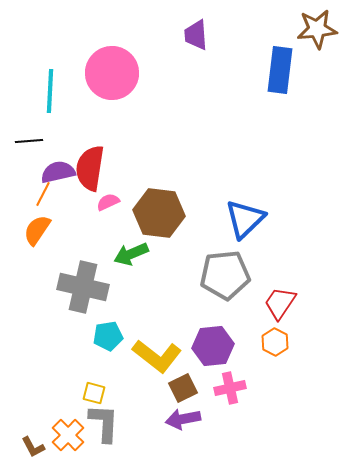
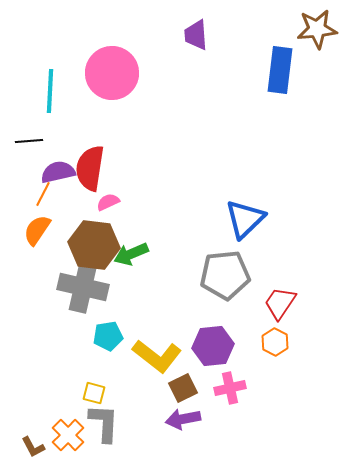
brown hexagon: moved 65 px left, 32 px down
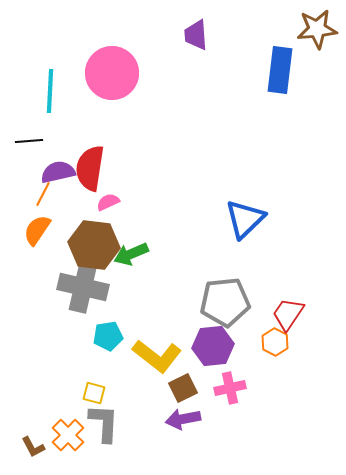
gray pentagon: moved 27 px down
red trapezoid: moved 8 px right, 11 px down
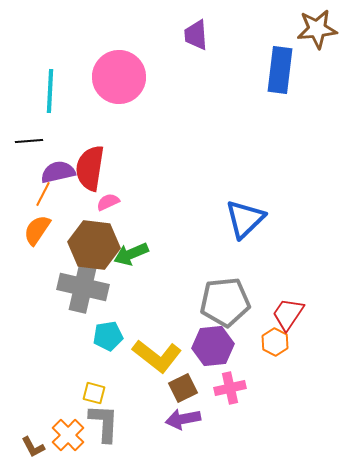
pink circle: moved 7 px right, 4 px down
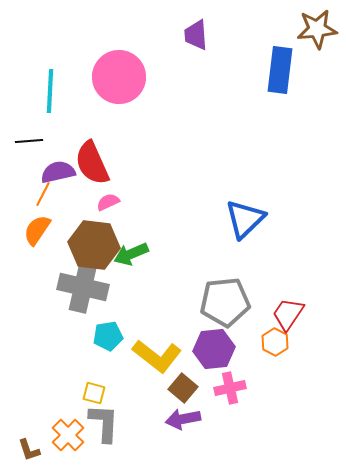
red semicircle: moved 2 px right, 5 px up; rotated 33 degrees counterclockwise
purple hexagon: moved 1 px right, 3 px down
brown square: rotated 24 degrees counterclockwise
brown L-shape: moved 4 px left, 3 px down; rotated 10 degrees clockwise
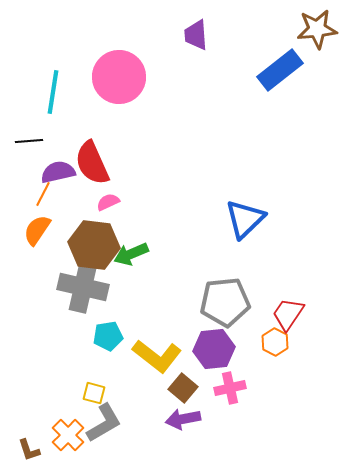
blue rectangle: rotated 45 degrees clockwise
cyan line: moved 3 px right, 1 px down; rotated 6 degrees clockwise
gray L-shape: rotated 57 degrees clockwise
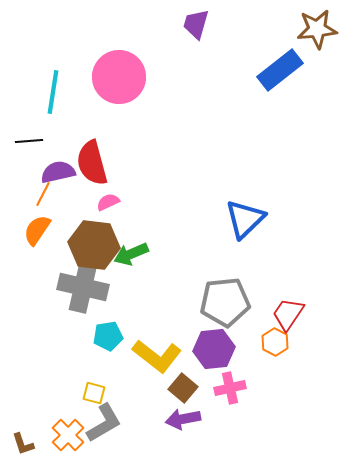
purple trapezoid: moved 11 px up; rotated 20 degrees clockwise
red semicircle: rotated 9 degrees clockwise
brown L-shape: moved 6 px left, 6 px up
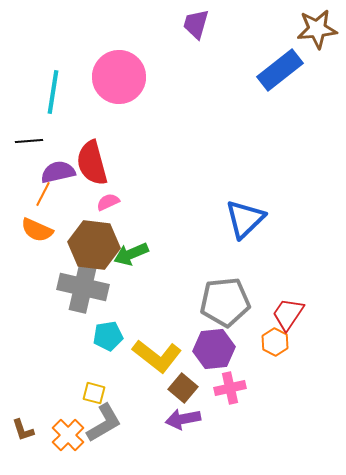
orange semicircle: rotated 100 degrees counterclockwise
brown L-shape: moved 14 px up
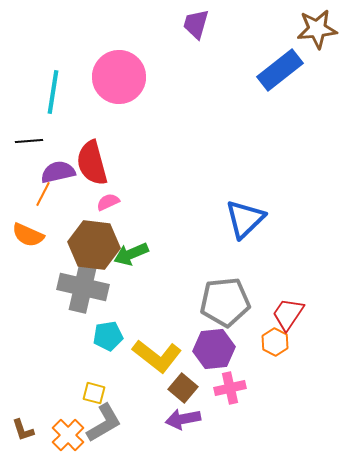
orange semicircle: moved 9 px left, 5 px down
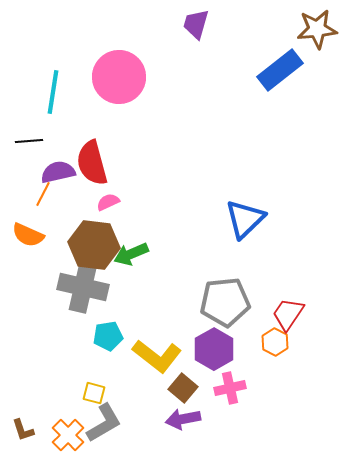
purple hexagon: rotated 24 degrees counterclockwise
